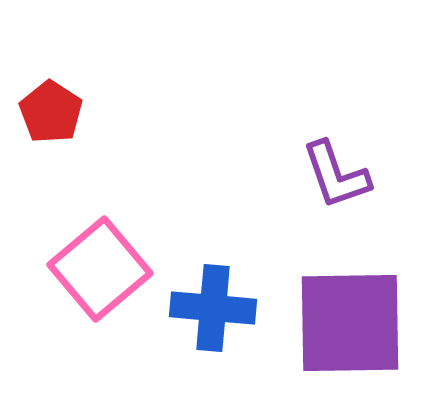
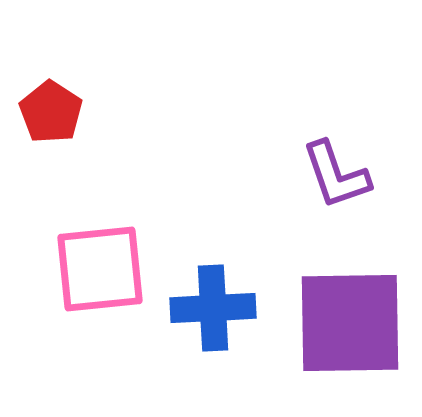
pink square: rotated 34 degrees clockwise
blue cross: rotated 8 degrees counterclockwise
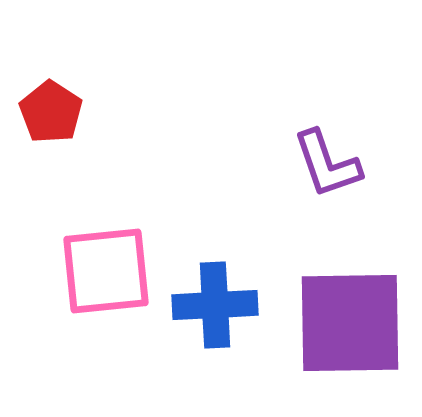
purple L-shape: moved 9 px left, 11 px up
pink square: moved 6 px right, 2 px down
blue cross: moved 2 px right, 3 px up
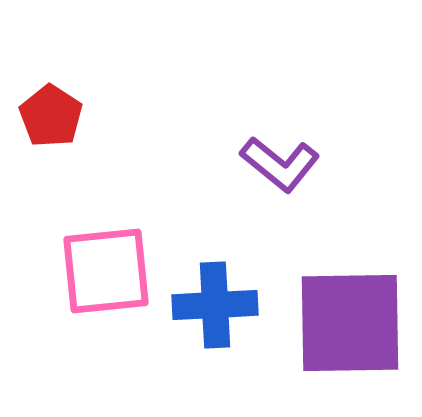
red pentagon: moved 4 px down
purple L-shape: moved 47 px left; rotated 32 degrees counterclockwise
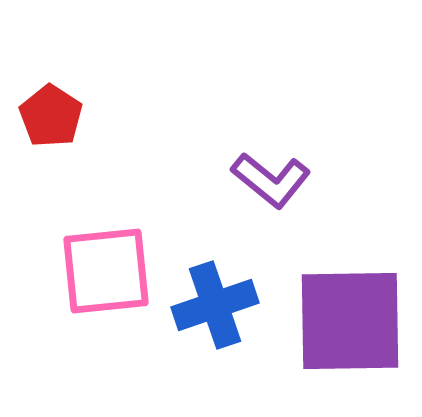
purple L-shape: moved 9 px left, 16 px down
blue cross: rotated 16 degrees counterclockwise
purple square: moved 2 px up
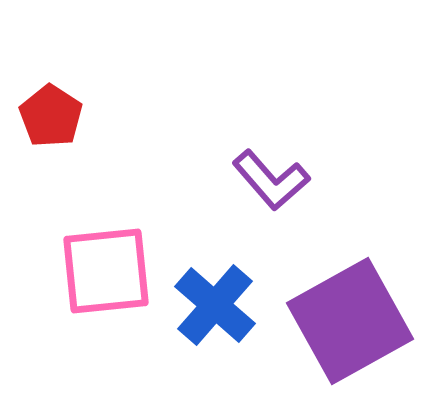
purple L-shape: rotated 10 degrees clockwise
blue cross: rotated 30 degrees counterclockwise
purple square: rotated 28 degrees counterclockwise
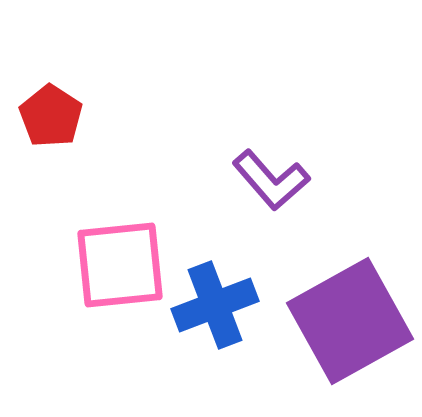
pink square: moved 14 px right, 6 px up
blue cross: rotated 28 degrees clockwise
